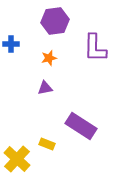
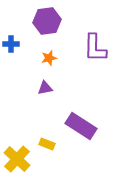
purple hexagon: moved 8 px left
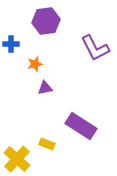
purple hexagon: moved 1 px left
purple L-shape: rotated 28 degrees counterclockwise
orange star: moved 14 px left, 6 px down
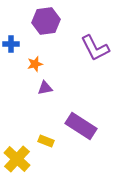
yellow rectangle: moved 1 px left, 3 px up
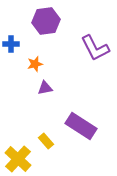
yellow rectangle: rotated 28 degrees clockwise
yellow cross: moved 1 px right
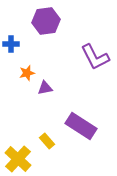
purple L-shape: moved 9 px down
orange star: moved 8 px left, 9 px down
yellow rectangle: moved 1 px right
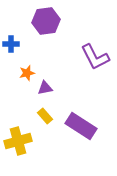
yellow rectangle: moved 2 px left, 25 px up
yellow cross: moved 18 px up; rotated 32 degrees clockwise
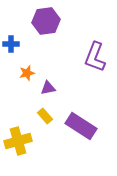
purple L-shape: rotated 48 degrees clockwise
purple triangle: moved 3 px right
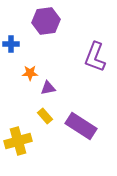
orange star: moved 3 px right; rotated 14 degrees clockwise
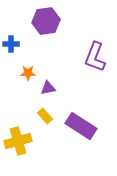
orange star: moved 2 px left
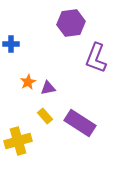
purple hexagon: moved 25 px right, 2 px down
purple L-shape: moved 1 px right, 1 px down
orange star: moved 9 px down; rotated 28 degrees counterclockwise
purple rectangle: moved 1 px left, 3 px up
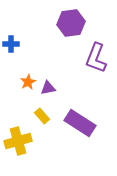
yellow rectangle: moved 3 px left
